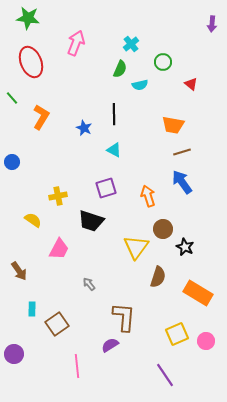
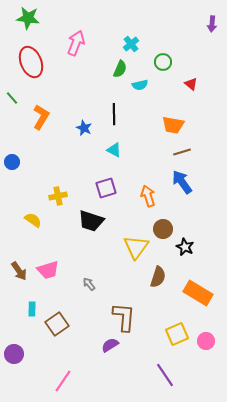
pink trapezoid: moved 11 px left, 21 px down; rotated 45 degrees clockwise
pink line: moved 14 px left, 15 px down; rotated 40 degrees clockwise
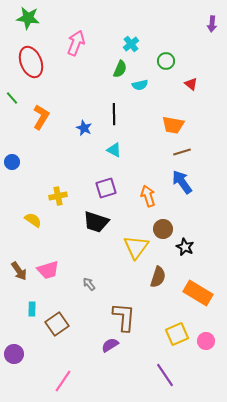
green circle: moved 3 px right, 1 px up
black trapezoid: moved 5 px right, 1 px down
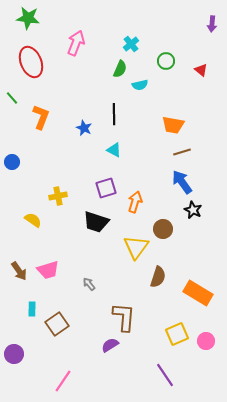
red triangle: moved 10 px right, 14 px up
orange L-shape: rotated 10 degrees counterclockwise
orange arrow: moved 13 px left, 6 px down; rotated 35 degrees clockwise
black star: moved 8 px right, 37 px up
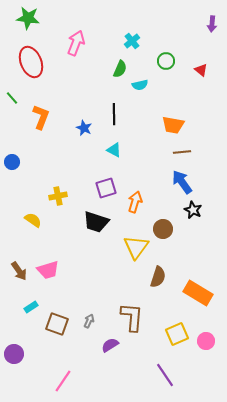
cyan cross: moved 1 px right, 3 px up
brown line: rotated 12 degrees clockwise
gray arrow: moved 37 px down; rotated 64 degrees clockwise
cyan rectangle: moved 1 px left, 2 px up; rotated 56 degrees clockwise
brown L-shape: moved 8 px right
brown square: rotated 35 degrees counterclockwise
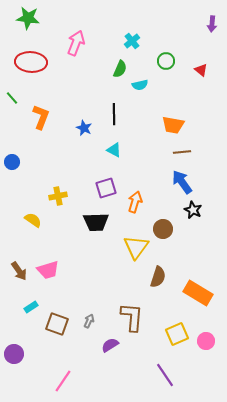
red ellipse: rotated 64 degrees counterclockwise
black trapezoid: rotated 20 degrees counterclockwise
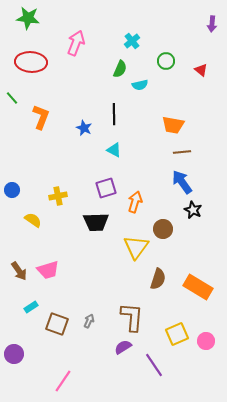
blue circle: moved 28 px down
brown semicircle: moved 2 px down
orange rectangle: moved 6 px up
purple semicircle: moved 13 px right, 2 px down
purple line: moved 11 px left, 10 px up
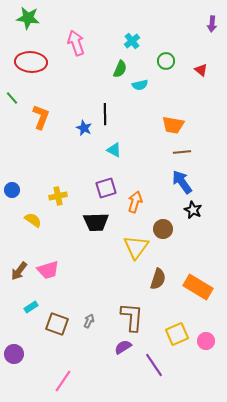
pink arrow: rotated 40 degrees counterclockwise
black line: moved 9 px left
brown arrow: rotated 72 degrees clockwise
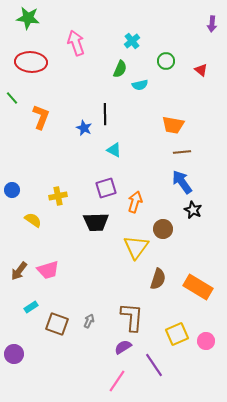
pink line: moved 54 px right
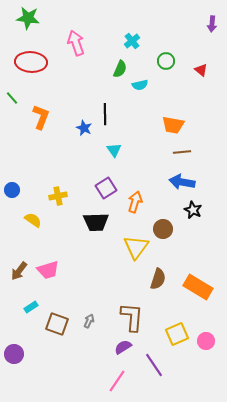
cyan triangle: rotated 28 degrees clockwise
blue arrow: rotated 45 degrees counterclockwise
purple square: rotated 15 degrees counterclockwise
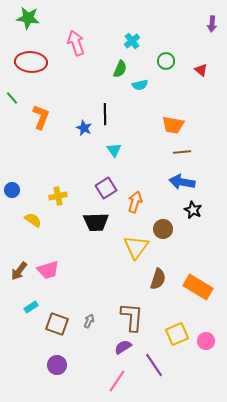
purple circle: moved 43 px right, 11 px down
